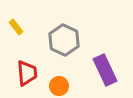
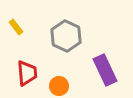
gray hexagon: moved 2 px right, 4 px up
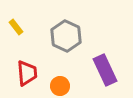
orange circle: moved 1 px right
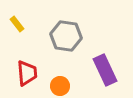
yellow rectangle: moved 1 px right, 3 px up
gray hexagon: rotated 16 degrees counterclockwise
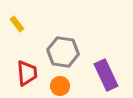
gray hexagon: moved 3 px left, 16 px down
purple rectangle: moved 1 px right, 5 px down
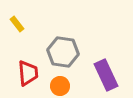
red trapezoid: moved 1 px right
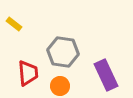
yellow rectangle: moved 3 px left; rotated 14 degrees counterclockwise
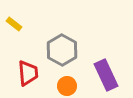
gray hexagon: moved 1 px left, 2 px up; rotated 20 degrees clockwise
orange circle: moved 7 px right
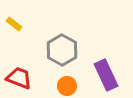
red trapezoid: moved 9 px left, 5 px down; rotated 64 degrees counterclockwise
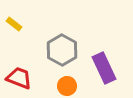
purple rectangle: moved 2 px left, 7 px up
